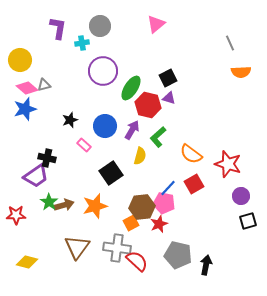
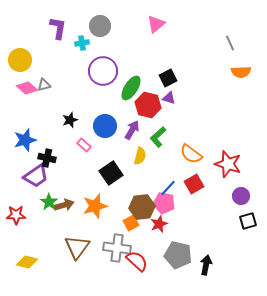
blue star at (25, 109): moved 31 px down
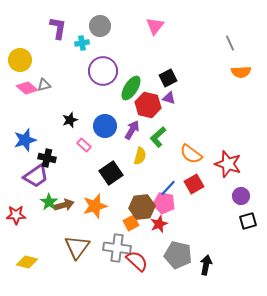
pink triangle at (156, 24): moved 1 px left, 2 px down; rotated 12 degrees counterclockwise
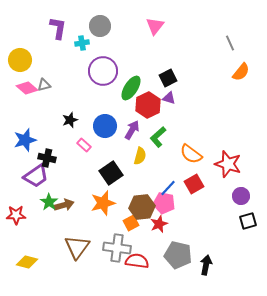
orange semicircle at (241, 72): rotated 48 degrees counterclockwise
red hexagon at (148, 105): rotated 20 degrees clockwise
orange star at (95, 206): moved 8 px right, 3 px up
red semicircle at (137, 261): rotated 35 degrees counterclockwise
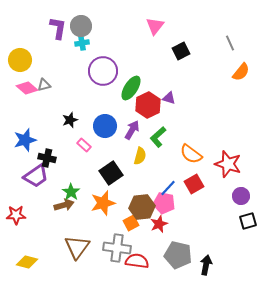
gray circle at (100, 26): moved 19 px left
black square at (168, 78): moved 13 px right, 27 px up
green star at (49, 202): moved 22 px right, 10 px up
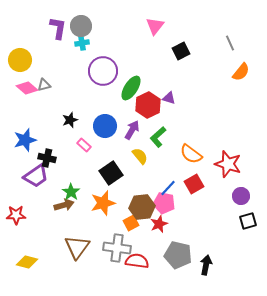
yellow semicircle at (140, 156): rotated 54 degrees counterclockwise
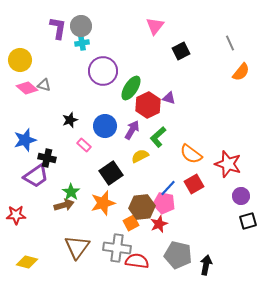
gray triangle at (44, 85): rotated 32 degrees clockwise
yellow semicircle at (140, 156): rotated 78 degrees counterclockwise
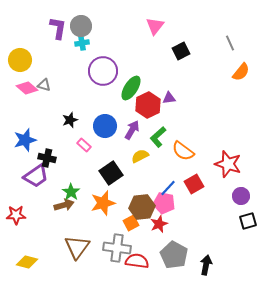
purple triangle at (169, 98): rotated 24 degrees counterclockwise
orange semicircle at (191, 154): moved 8 px left, 3 px up
gray pentagon at (178, 255): moved 4 px left; rotated 16 degrees clockwise
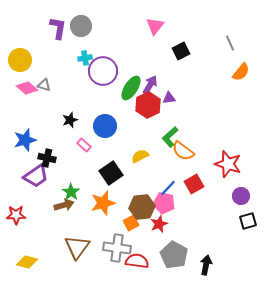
cyan cross at (82, 43): moved 3 px right, 15 px down
purple arrow at (132, 130): moved 18 px right, 45 px up
green L-shape at (158, 137): moved 12 px right
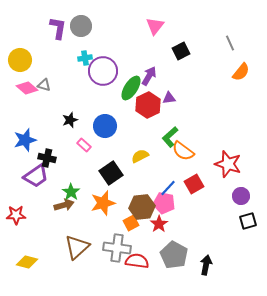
purple arrow at (150, 85): moved 1 px left, 9 px up
red star at (159, 224): rotated 12 degrees counterclockwise
brown triangle at (77, 247): rotated 12 degrees clockwise
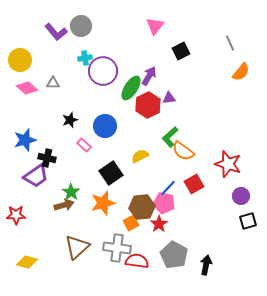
purple L-shape at (58, 28): moved 2 px left, 4 px down; rotated 130 degrees clockwise
gray triangle at (44, 85): moved 9 px right, 2 px up; rotated 16 degrees counterclockwise
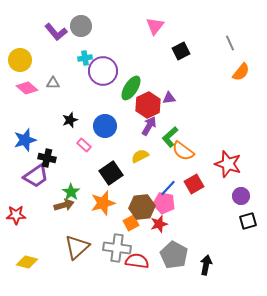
purple arrow at (149, 76): moved 50 px down
red star at (159, 224): rotated 18 degrees clockwise
